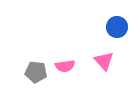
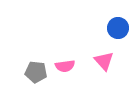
blue circle: moved 1 px right, 1 px down
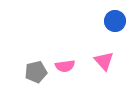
blue circle: moved 3 px left, 7 px up
gray pentagon: rotated 20 degrees counterclockwise
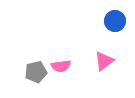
pink triangle: rotated 35 degrees clockwise
pink semicircle: moved 4 px left
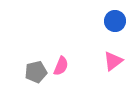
pink triangle: moved 9 px right
pink semicircle: rotated 60 degrees counterclockwise
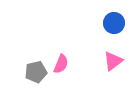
blue circle: moved 1 px left, 2 px down
pink semicircle: moved 2 px up
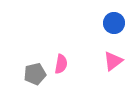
pink semicircle: rotated 12 degrees counterclockwise
gray pentagon: moved 1 px left, 2 px down
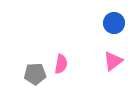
gray pentagon: rotated 10 degrees clockwise
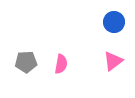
blue circle: moved 1 px up
gray pentagon: moved 9 px left, 12 px up
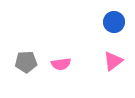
pink semicircle: rotated 72 degrees clockwise
